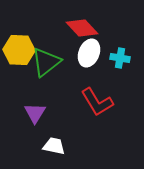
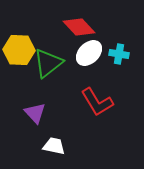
red diamond: moved 3 px left, 1 px up
white ellipse: rotated 24 degrees clockwise
cyan cross: moved 1 px left, 4 px up
green triangle: moved 2 px right, 1 px down
purple triangle: rotated 15 degrees counterclockwise
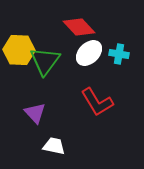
green triangle: moved 3 px left, 2 px up; rotated 16 degrees counterclockwise
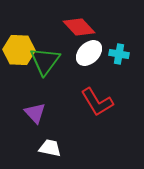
white trapezoid: moved 4 px left, 2 px down
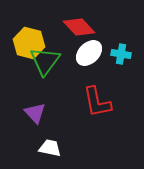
yellow hexagon: moved 10 px right, 7 px up; rotated 12 degrees clockwise
cyan cross: moved 2 px right
red L-shape: rotated 20 degrees clockwise
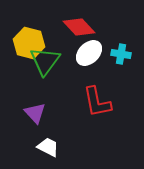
white trapezoid: moved 2 px left, 1 px up; rotated 15 degrees clockwise
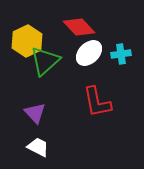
yellow hexagon: moved 2 px left, 2 px up; rotated 20 degrees clockwise
cyan cross: rotated 18 degrees counterclockwise
green triangle: rotated 12 degrees clockwise
white trapezoid: moved 10 px left
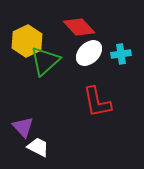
purple triangle: moved 12 px left, 14 px down
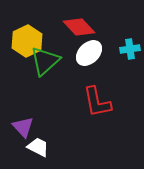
cyan cross: moved 9 px right, 5 px up
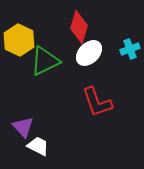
red diamond: rotated 60 degrees clockwise
yellow hexagon: moved 8 px left, 1 px up; rotated 8 degrees counterclockwise
cyan cross: rotated 12 degrees counterclockwise
green triangle: rotated 16 degrees clockwise
red L-shape: rotated 8 degrees counterclockwise
white trapezoid: moved 1 px up
